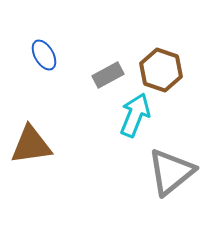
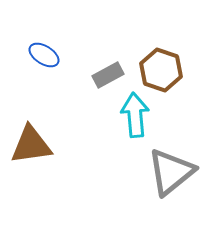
blue ellipse: rotated 28 degrees counterclockwise
cyan arrow: rotated 27 degrees counterclockwise
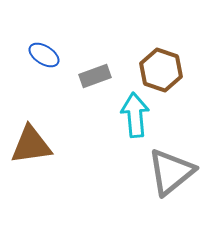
gray rectangle: moved 13 px left, 1 px down; rotated 8 degrees clockwise
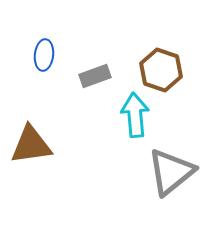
blue ellipse: rotated 64 degrees clockwise
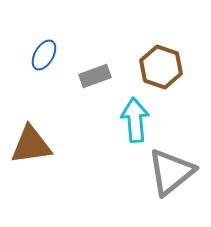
blue ellipse: rotated 24 degrees clockwise
brown hexagon: moved 3 px up
cyan arrow: moved 5 px down
